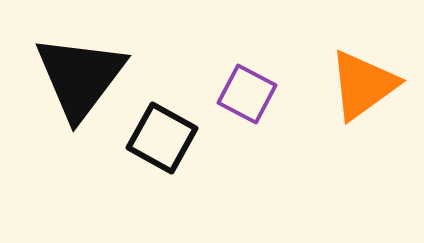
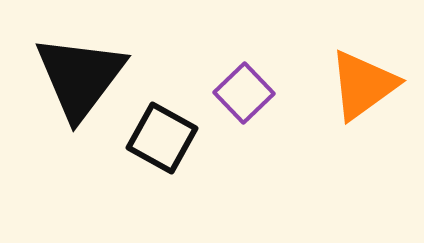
purple square: moved 3 px left, 1 px up; rotated 18 degrees clockwise
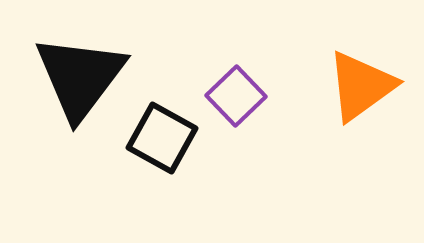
orange triangle: moved 2 px left, 1 px down
purple square: moved 8 px left, 3 px down
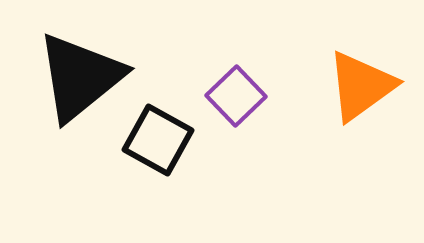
black triangle: rotated 14 degrees clockwise
black square: moved 4 px left, 2 px down
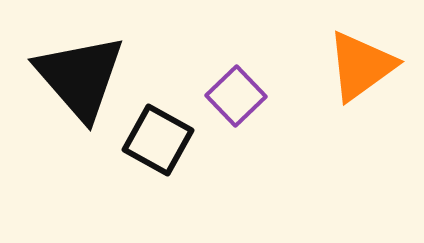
black triangle: rotated 32 degrees counterclockwise
orange triangle: moved 20 px up
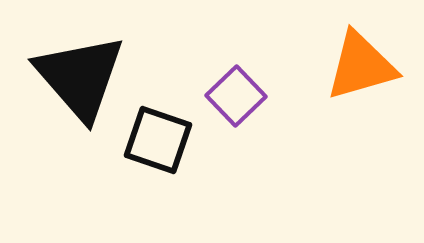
orange triangle: rotated 20 degrees clockwise
black square: rotated 10 degrees counterclockwise
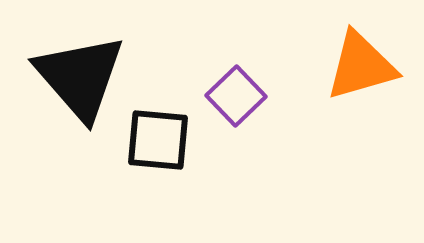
black square: rotated 14 degrees counterclockwise
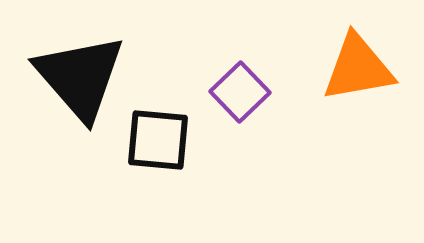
orange triangle: moved 3 px left, 2 px down; rotated 6 degrees clockwise
purple square: moved 4 px right, 4 px up
